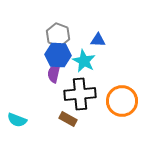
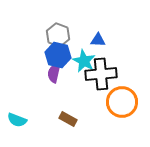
blue hexagon: rotated 10 degrees clockwise
black cross: moved 21 px right, 20 px up
orange circle: moved 1 px down
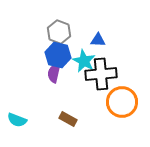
gray hexagon: moved 1 px right, 3 px up
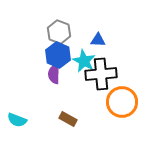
blue hexagon: rotated 10 degrees clockwise
purple semicircle: moved 1 px down; rotated 12 degrees counterclockwise
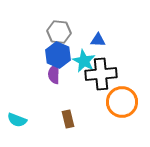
gray hexagon: rotated 15 degrees counterclockwise
brown rectangle: rotated 48 degrees clockwise
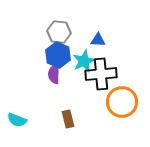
cyan star: rotated 20 degrees clockwise
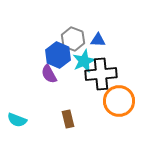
gray hexagon: moved 14 px right, 7 px down; rotated 15 degrees clockwise
purple semicircle: moved 5 px left; rotated 30 degrees counterclockwise
orange circle: moved 3 px left, 1 px up
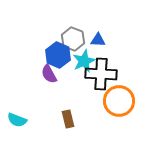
black cross: rotated 8 degrees clockwise
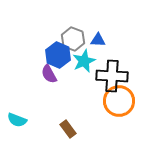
black cross: moved 11 px right, 2 px down
brown rectangle: moved 10 px down; rotated 24 degrees counterclockwise
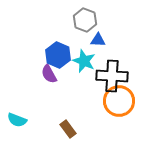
gray hexagon: moved 12 px right, 19 px up
cyan star: rotated 25 degrees counterclockwise
